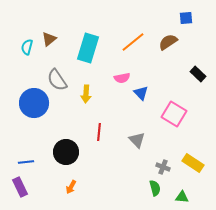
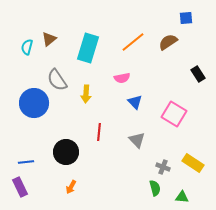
black rectangle: rotated 14 degrees clockwise
blue triangle: moved 6 px left, 9 px down
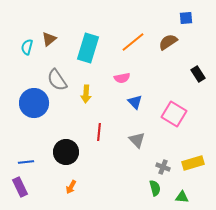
yellow rectangle: rotated 50 degrees counterclockwise
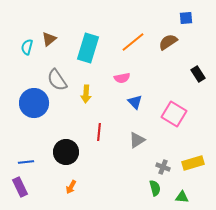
gray triangle: rotated 42 degrees clockwise
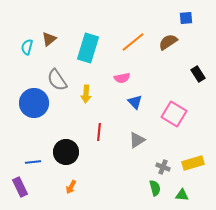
blue line: moved 7 px right
green triangle: moved 2 px up
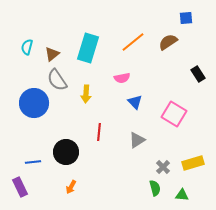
brown triangle: moved 3 px right, 15 px down
gray cross: rotated 24 degrees clockwise
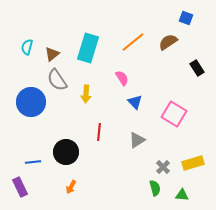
blue square: rotated 24 degrees clockwise
black rectangle: moved 1 px left, 6 px up
pink semicircle: rotated 112 degrees counterclockwise
blue circle: moved 3 px left, 1 px up
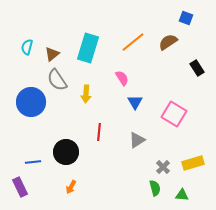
blue triangle: rotated 14 degrees clockwise
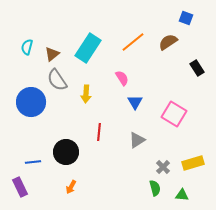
cyan rectangle: rotated 16 degrees clockwise
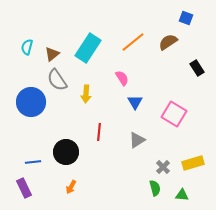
purple rectangle: moved 4 px right, 1 px down
